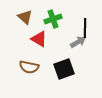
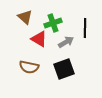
green cross: moved 4 px down
gray arrow: moved 12 px left
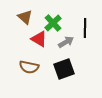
green cross: rotated 24 degrees counterclockwise
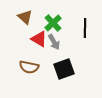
gray arrow: moved 12 px left; rotated 91 degrees clockwise
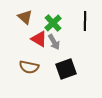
black line: moved 7 px up
black square: moved 2 px right
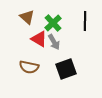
brown triangle: moved 2 px right
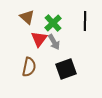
red triangle: rotated 36 degrees clockwise
brown semicircle: rotated 90 degrees counterclockwise
